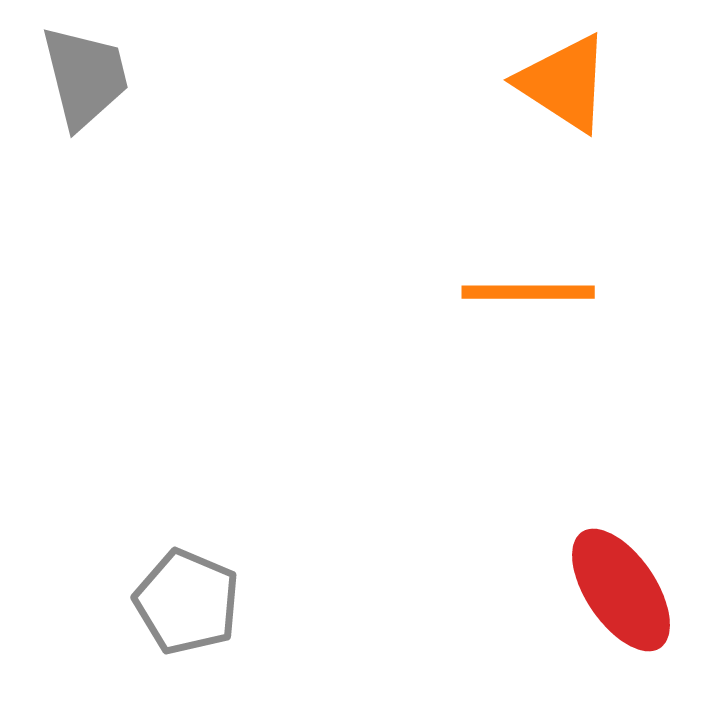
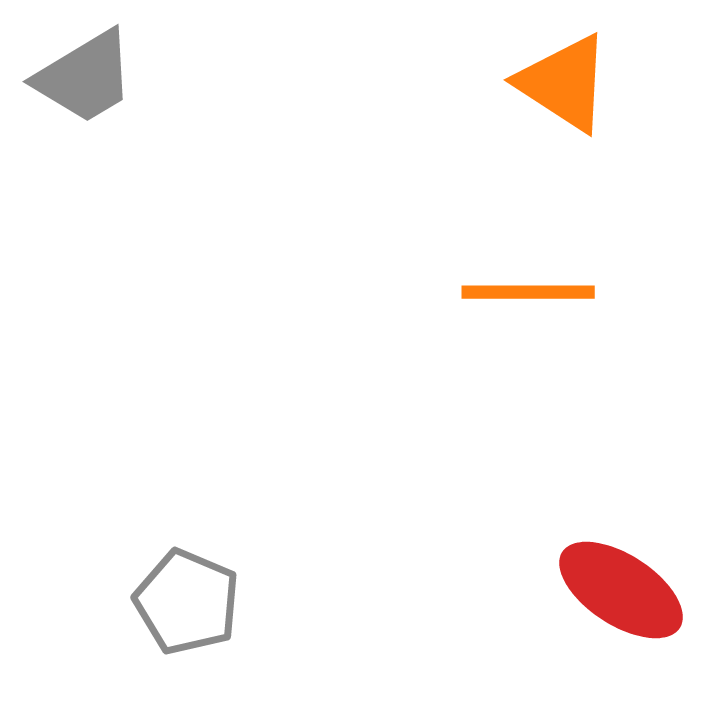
gray trapezoid: rotated 73 degrees clockwise
red ellipse: rotated 23 degrees counterclockwise
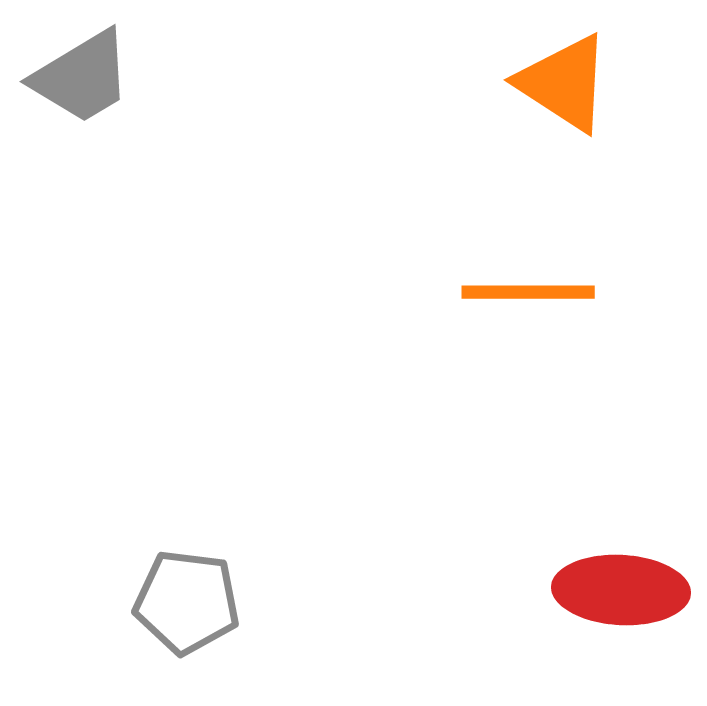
gray trapezoid: moved 3 px left
red ellipse: rotated 30 degrees counterclockwise
gray pentagon: rotated 16 degrees counterclockwise
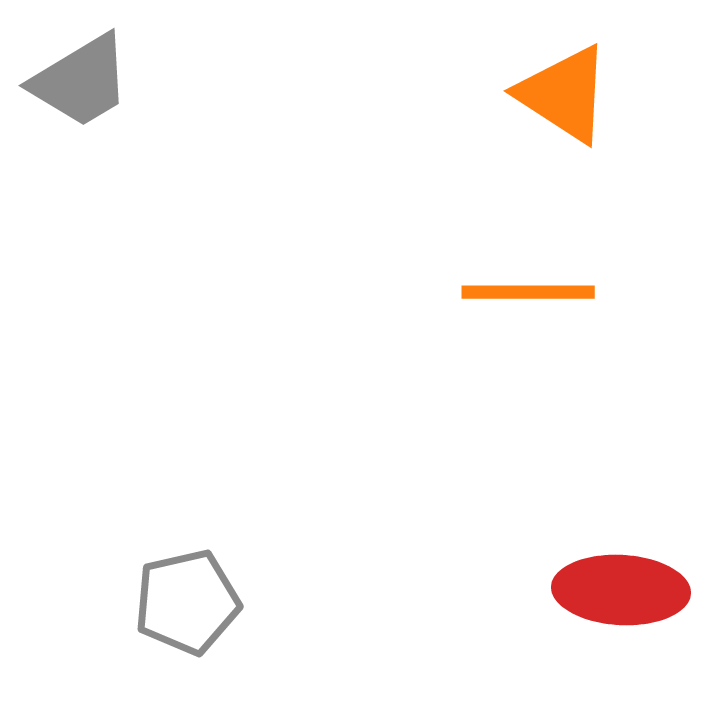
gray trapezoid: moved 1 px left, 4 px down
orange triangle: moved 11 px down
gray pentagon: rotated 20 degrees counterclockwise
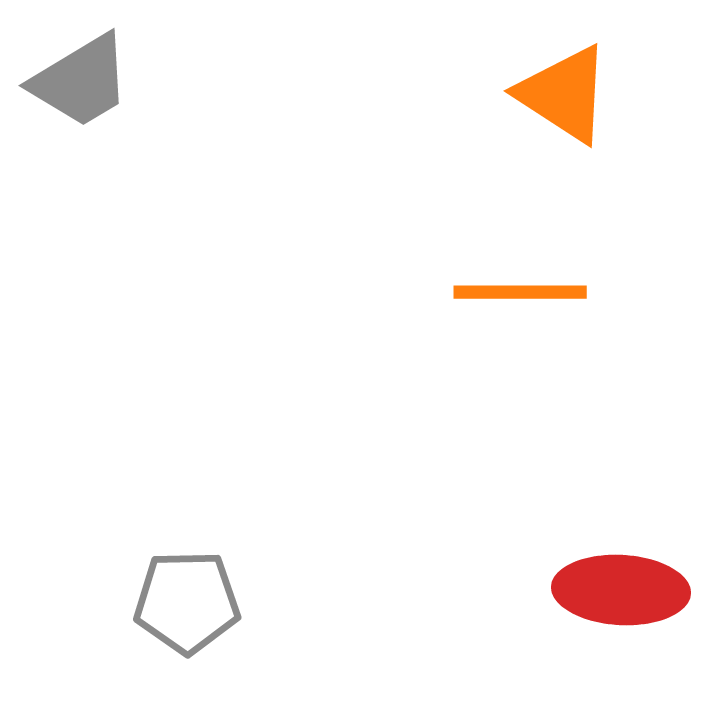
orange line: moved 8 px left
gray pentagon: rotated 12 degrees clockwise
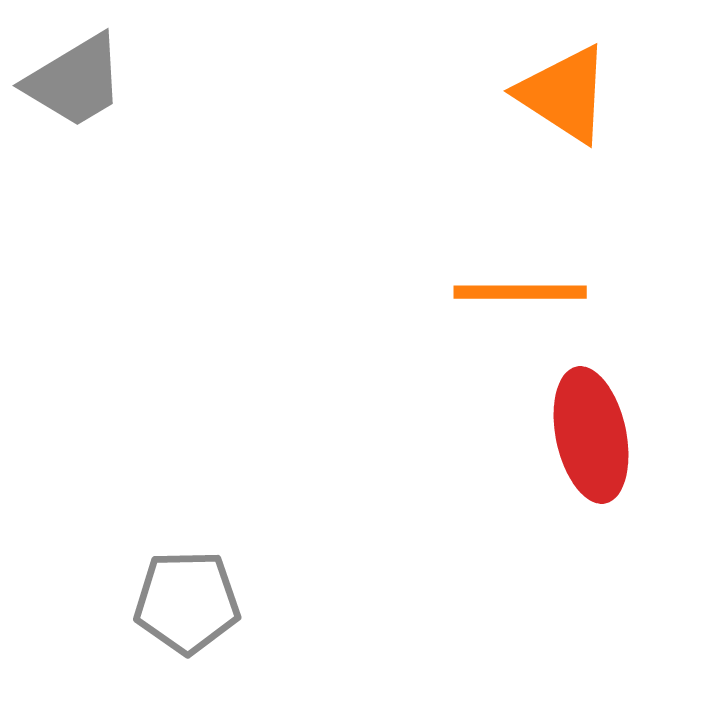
gray trapezoid: moved 6 px left
red ellipse: moved 30 px left, 155 px up; rotated 75 degrees clockwise
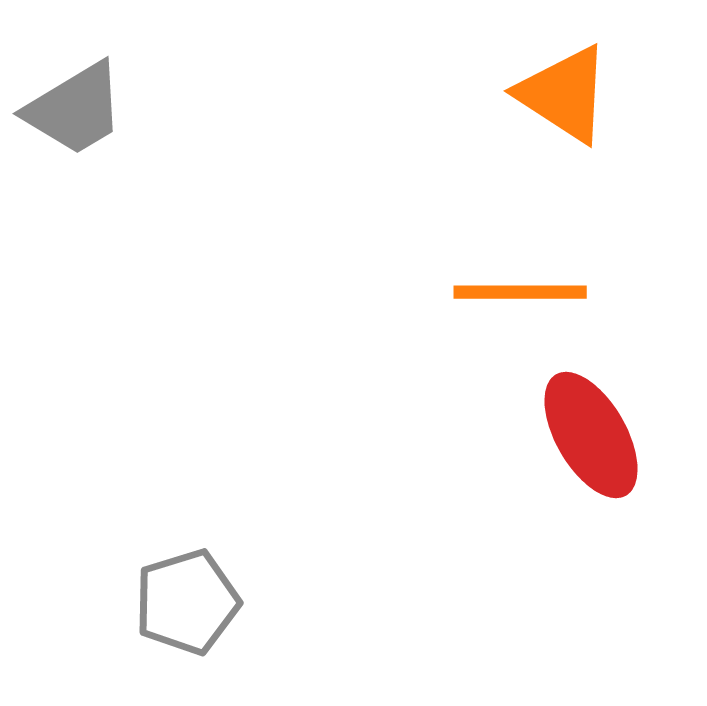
gray trapezoid: moved 28 px down
red ellipse: rotated 18 degrees counterclockwise
gray pentagon: rotated 16 degrees counterclockwise
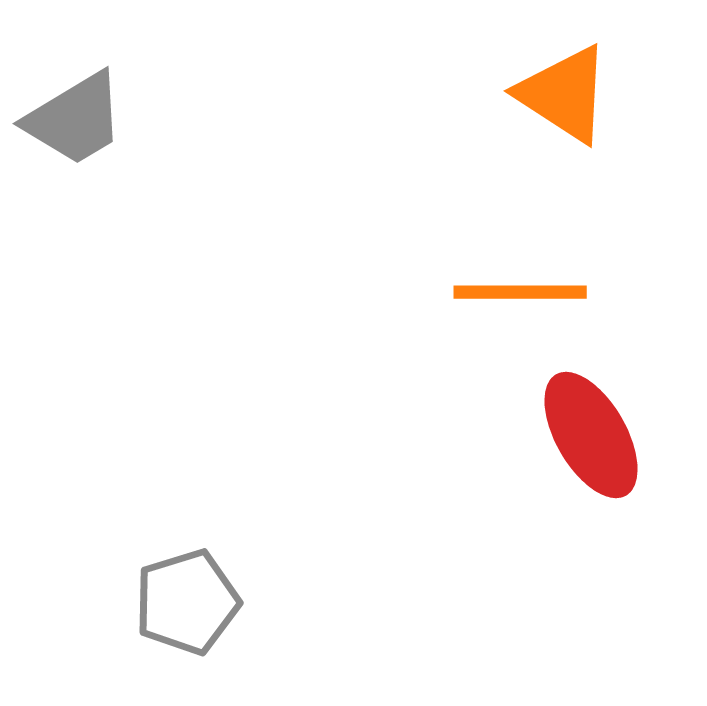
gray trapezoid: moved 10 px down
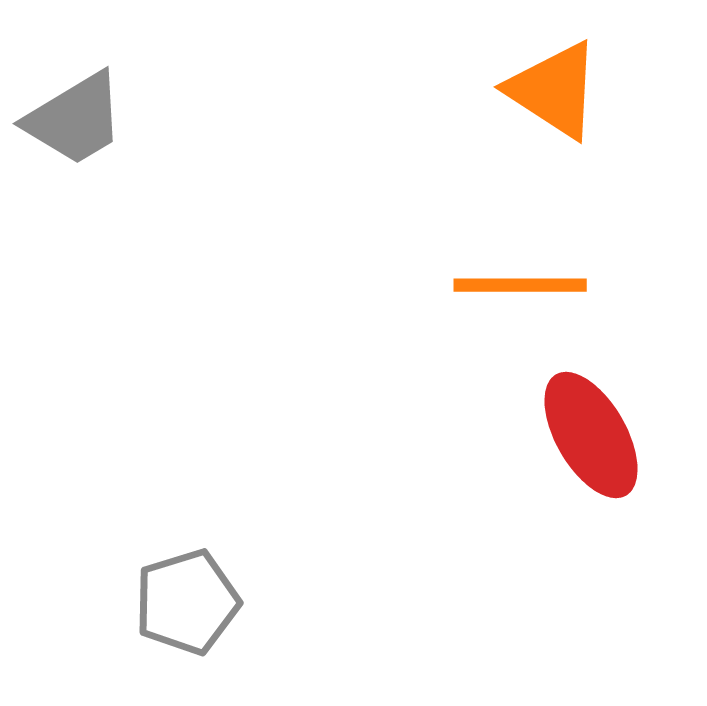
orange triangle: moved 10 px left, 4 px up
orange line: moved 7 px up
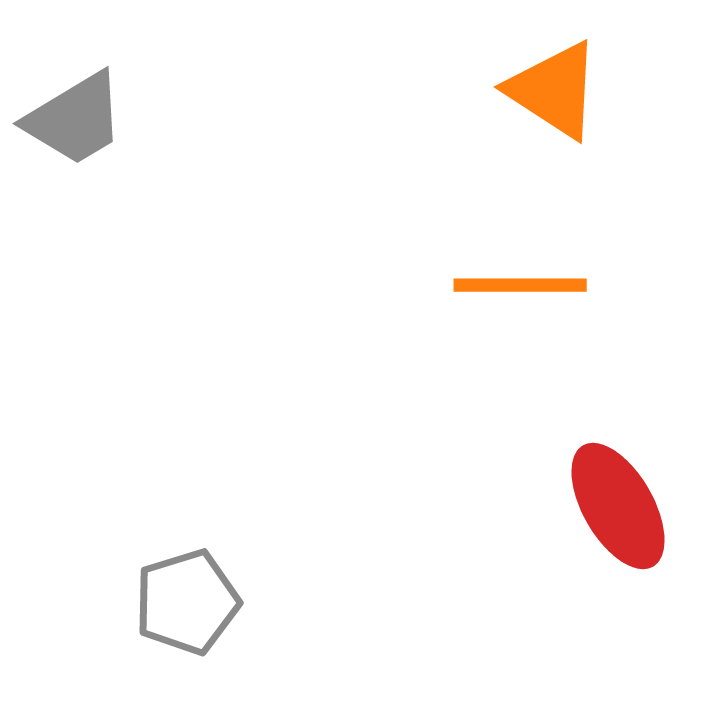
red ellipse: moved 27 px right, 71 px down
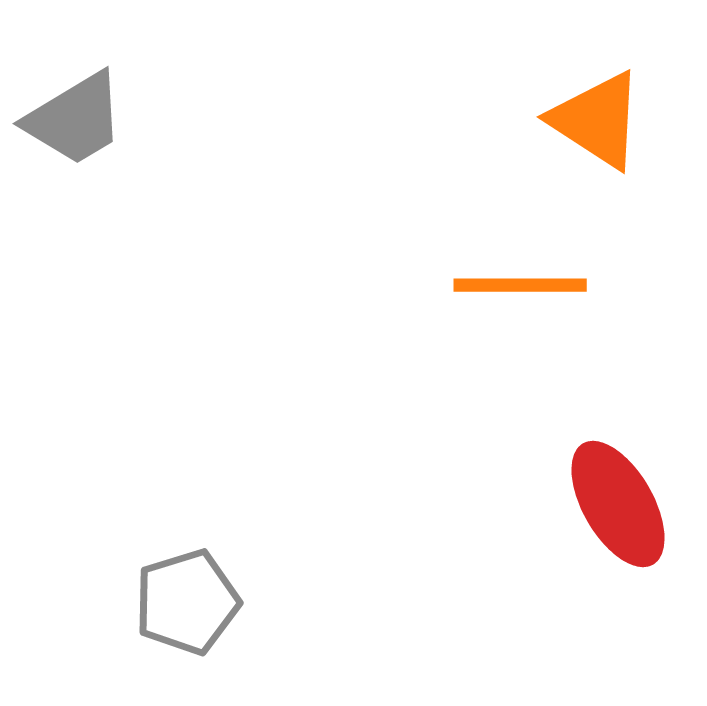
orange triangle: moved 43 px right, 30 px down
red ellipse: moved 2 px up
